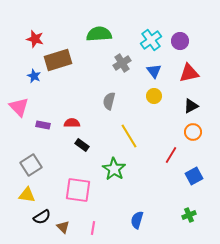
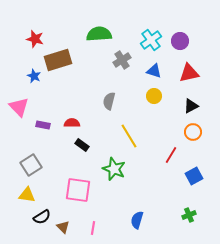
gray cross: moved 3 px up
blue triangle: rotated 35 degrees counterclockwise
green star: rotated 10 degrees counterclockwise
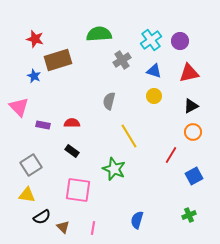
black rectangle: moved 10 px left, 6 px down
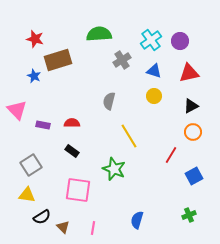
pink triangle: moved 2 px left, 3 px down
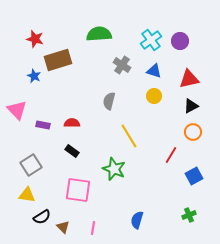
gray cross: moved 5 px down; rotated 24 degrees counterclockwise
red triangle: moved 6 px down
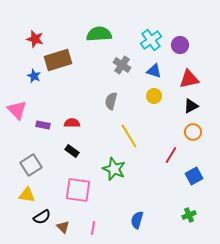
purple circle: moved 4 px down
gray semicircle: moved 2 px right
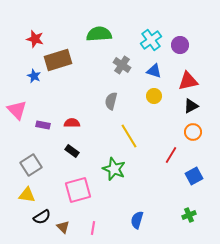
red triangle: moved 1 px left, 2 px down
pink square: rotated 24 degrees counterclockwise
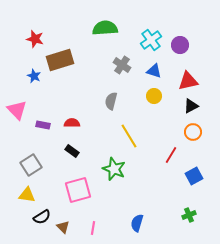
green semicircle: moved 6 px right, 6 px up
brown rectangle: moved 2 px right
blue semicircle: moved 3 px down
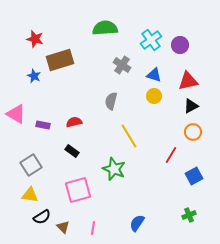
blue triangle: moved 4 px down
pink triangle: moved 1 px left, 4 px down; rotated 15 degrees counterclockwise
red semicircle: moved 2 px right, 1 px up; rotated 14 degrees counterclockwise
yellow triangle: moved 3 px right
blue semicircle: rotated 18 degrees clockwise
